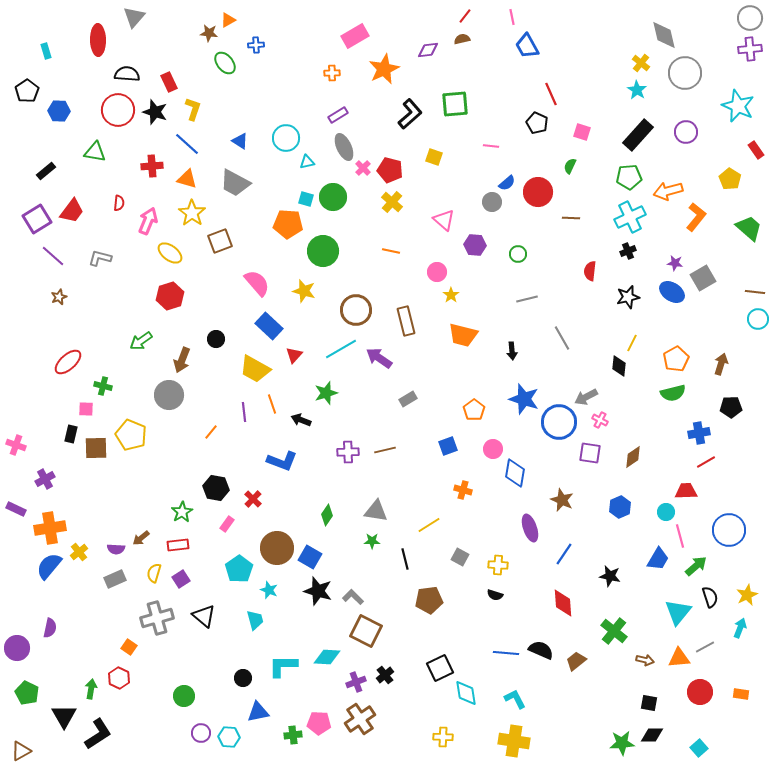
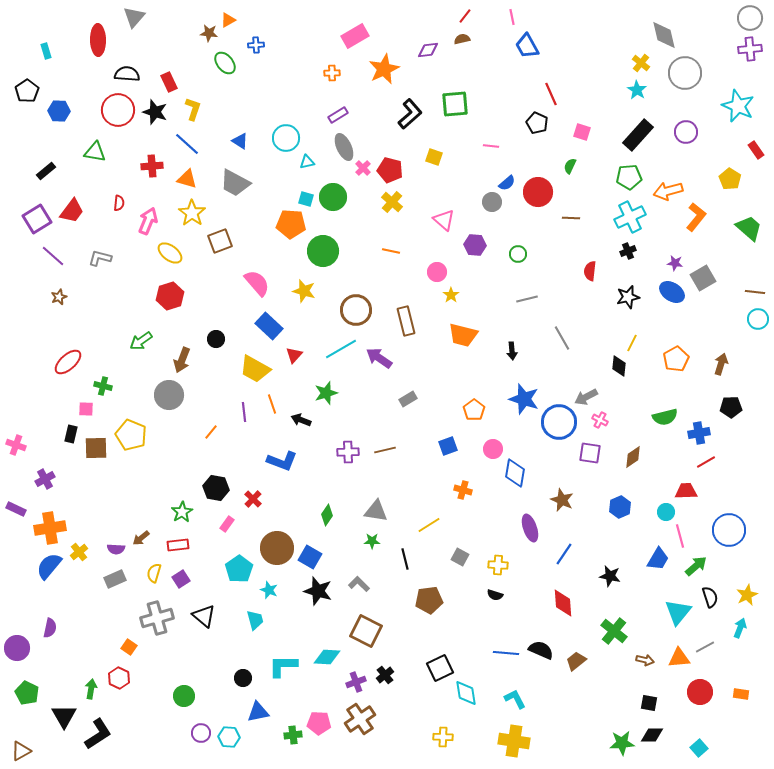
orange pentagon at (288, 224): moved 3 px right
green semicircle at (673, 393): moved 8 px left, 24 px down
gray L-shape at (353, 597): moved 6 px right, 13 px up
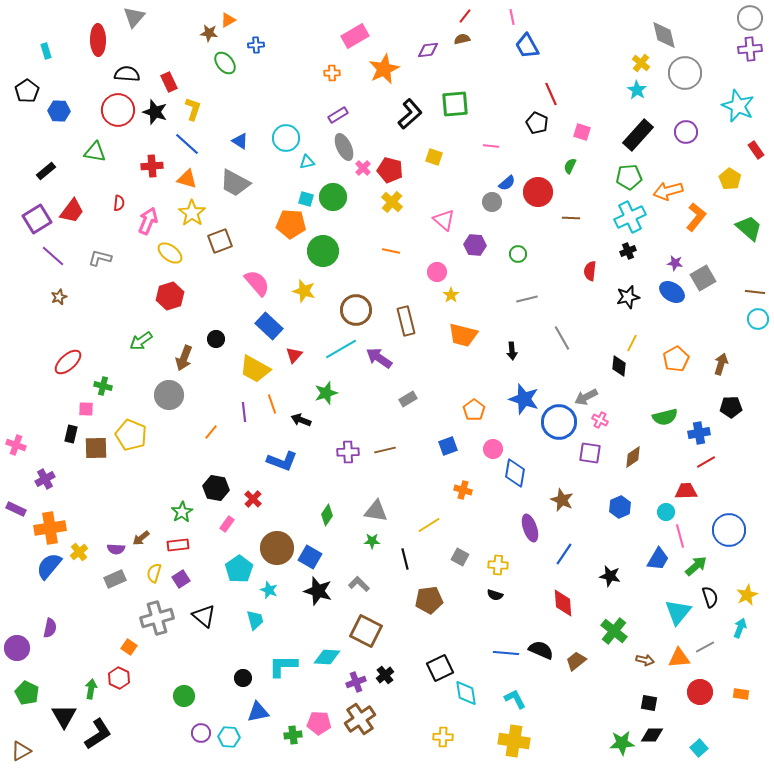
brown arrow at (182, 360): moved 2 px right, 2 px up
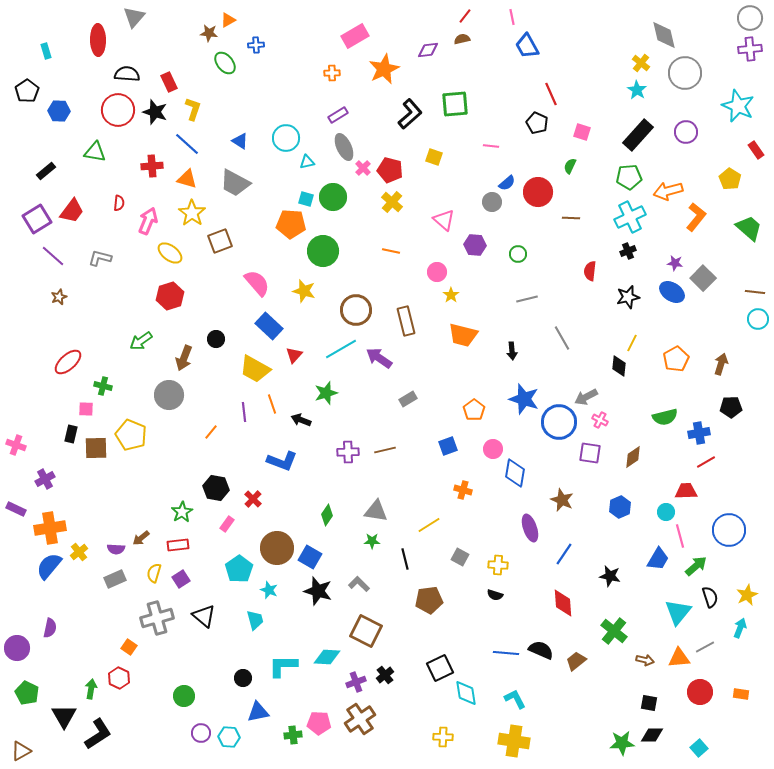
gray square at (703, 278): rotated 15 degrees counterclockwise
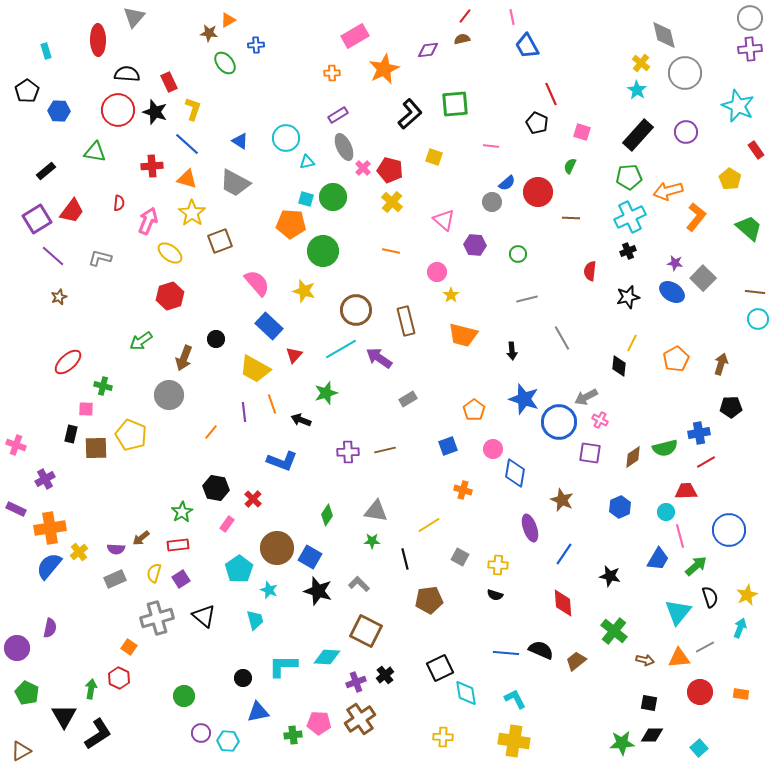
green semicircle at (665, 417): moved 31 px down
cyan hexagon at (229, 737): moved 1 px left, 4 px down
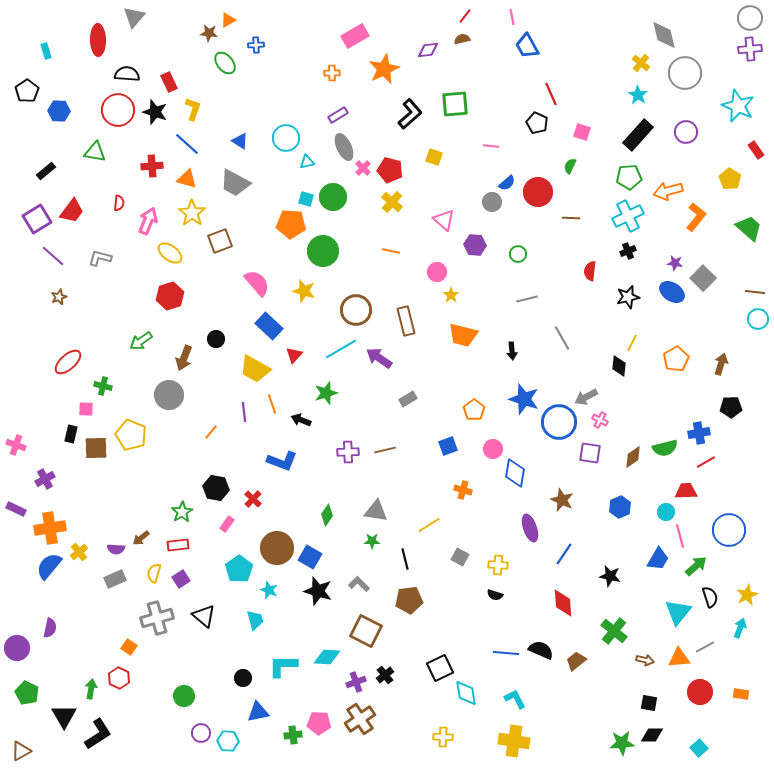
cyan star at (637, 90): moved 1 px right, 5 px down
cyan cross at (630, 217): moved 2 px left, 1 px up
brown pentagon at (429, 600): moved 20 px left
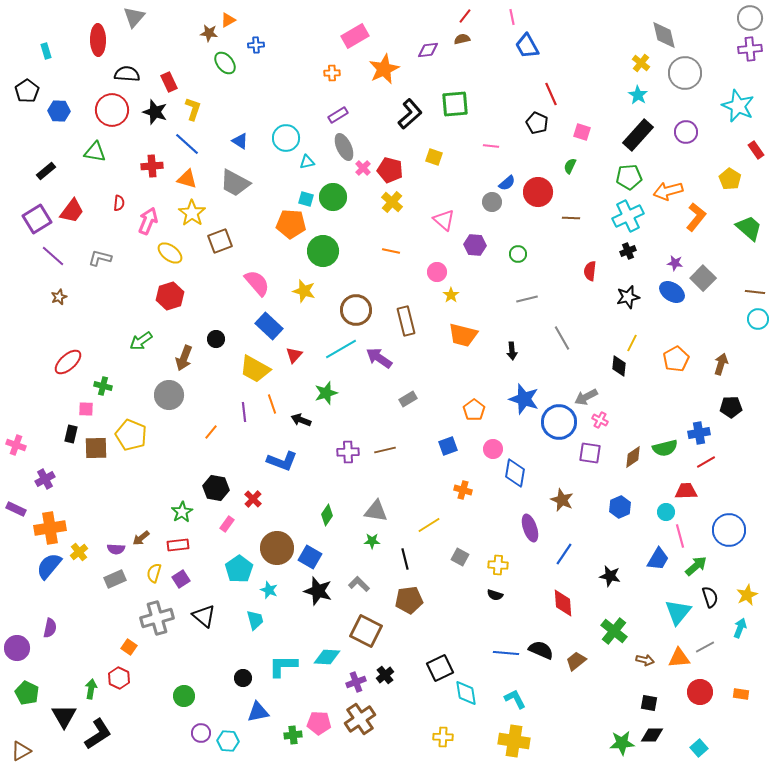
red circle at (118, 110): moved 6 px left
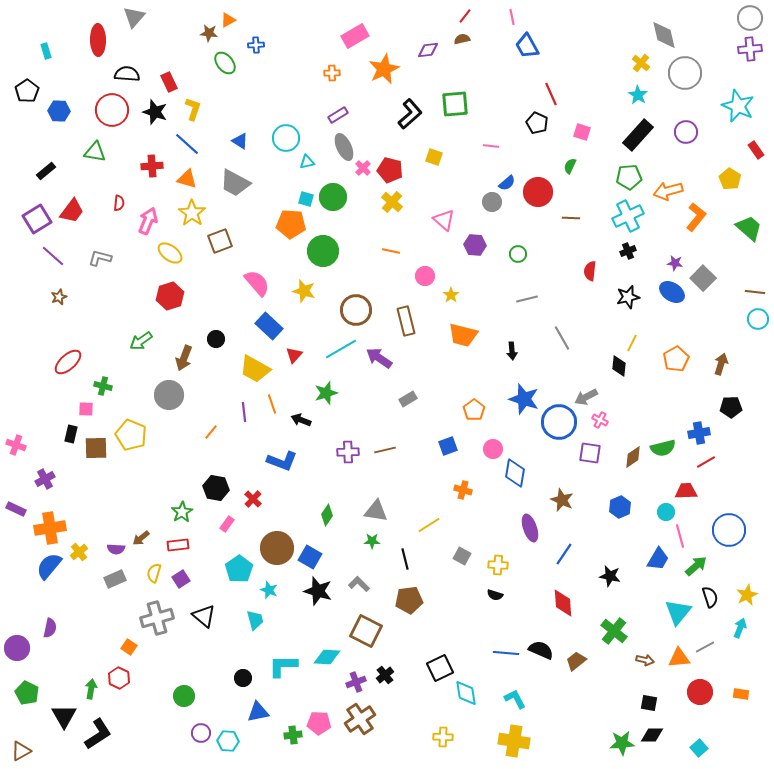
pink circle at (437, 272): moved 12 px left, 4 px down
green semicircle at (665, 448): moved 2 px left
gray square at (460, 557): moved 2 px right, 1 px up
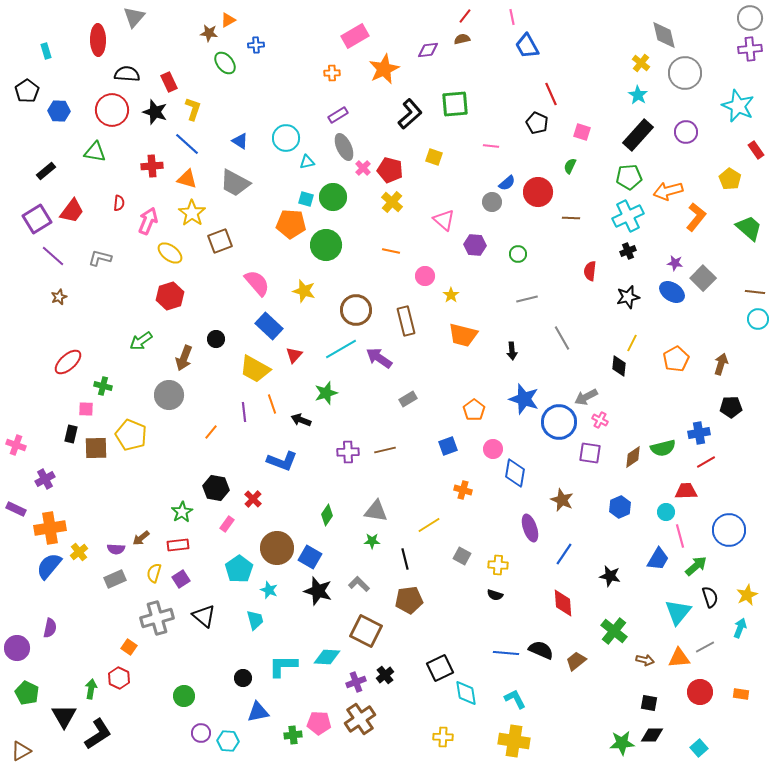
green circle at (323, 251): moved 3 px right, 6 px up
